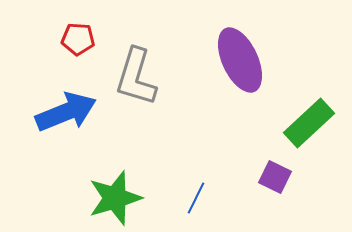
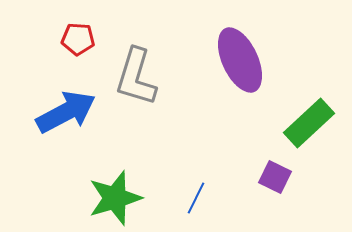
blue arrow: rotated 6 degrees counterclockwise
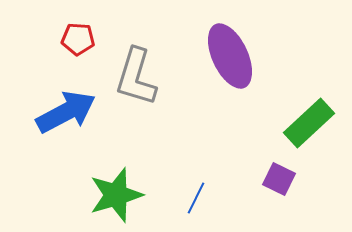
purple ellipse: moved 10 px left, 4 px up
purple square: moved 4 px right, 2 px down
green star: moved 1 px right, 3 px up
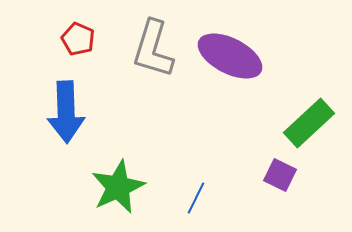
red pentagon: rotated 20 degrees clockwise
purple ellipse: rotated 38 degrees counterclockwise
gray L-shape: moved 17 px right, 28 px up
blue arrow: rotated 116 degrees clockwise
purple square: moved 1 px right, 4 px up
green star: moved 2 px right, 8 px up; rotated 8 degrees counterclockwise
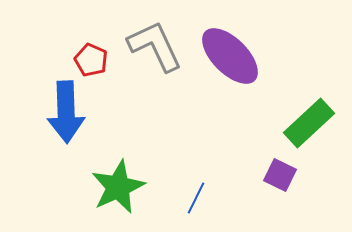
red pentagon: moved 13 px right, 21 px down
gray L-shape: moved 2 px right, 3 px up; rotated 138 degrees clockwise
purple ellipse: rotated 18 degrees clockwise
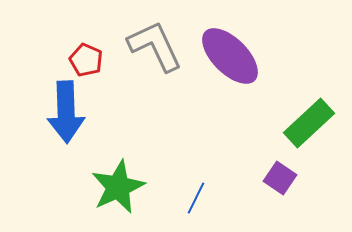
red pentagon: moved 5 px left
purple square: moved 3 px down; rotated 8 degrees clockwise
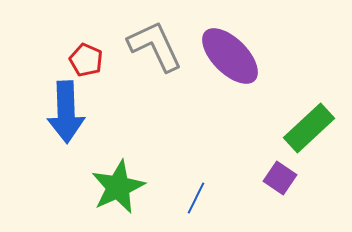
green rectangle: moved 5 px down
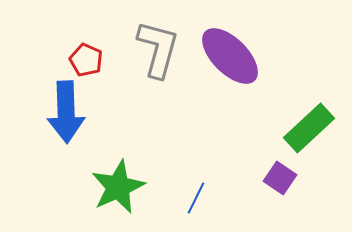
gray L-shape: moved 3 px right, 3 px down; rotated 40 degrees clockwise
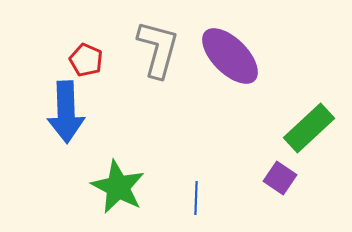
green star: rotated 20 degrees counterclockwise
blue line: rotated 24 degrees counterclockwise
